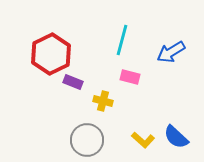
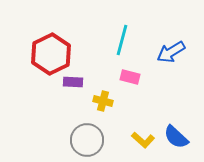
purple rectangle: rotated 18 degrees counterclockwise
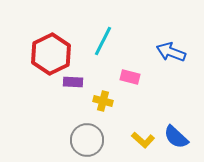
cyan line: moved 19 px left, 1 px down; rotated 12 degrees clockwise
blue arrow: rotated 52 degrees clockwise
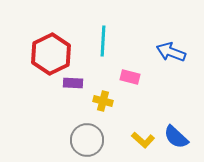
cyan line: rotated 24 degrees counterclockwise
purple rectangle: moved 1 px down
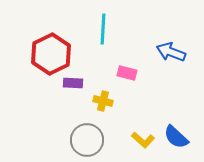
cyan line: moved 12 px up
pink rectangle: moved 3 px left, 4 px up
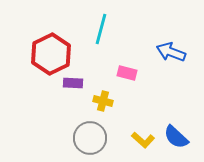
cyan line: moved 2 px left; rotated 12 degrees clockwise
gray circle: moved 3 px right, 2 px up
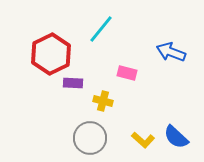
cyan line: rotated 24 degrees clockwise
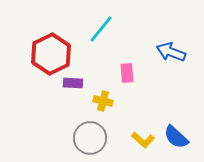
pink rectangle: rotated 72 degrees clockwise
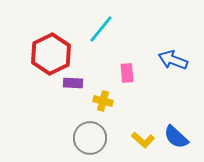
blue arrow: moved 2 px right, 8 px down
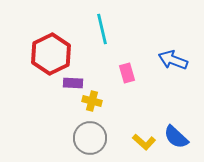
cyan line: moved 1 px right; rotated 52 degrees counterclockwise
pink rectangle: rotated 12 degrees counterclockwise
yellow cross: moved 11 px left
yellow L-shape: moved 1 px right, 2 px down
